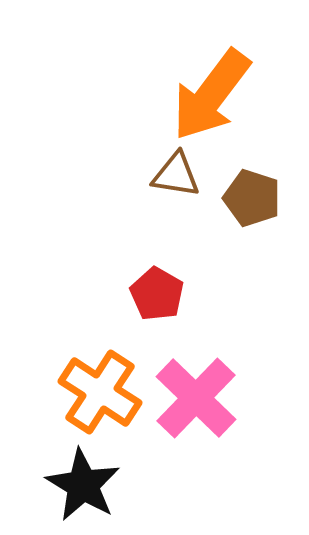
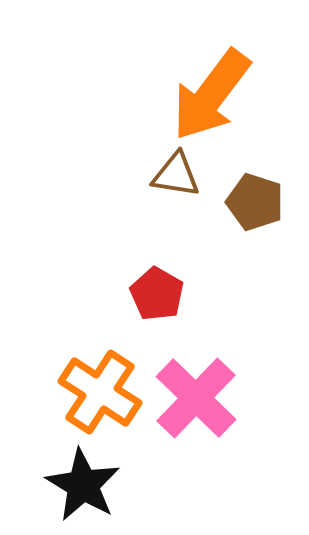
brown pentagon: moved 3 px right, 4 px down
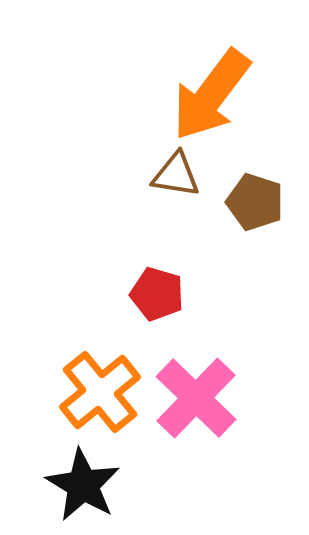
red pentagon: rotated 14 degrees counterclockwise
orange cross: rotated 18 degrees clockwise
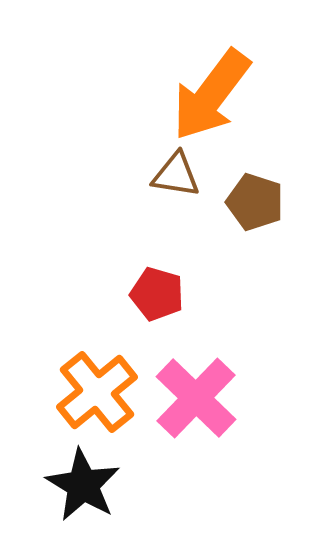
orange cross: moved 3 px left
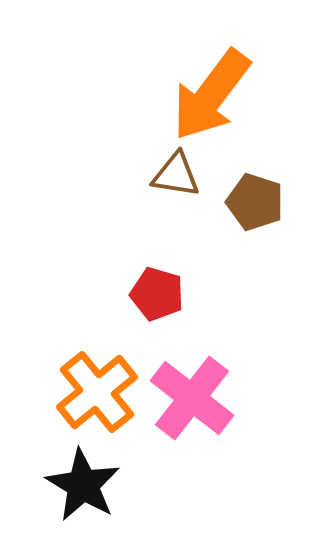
pink cross: moved 4 px left; rotated 6 degrees counterclockwise
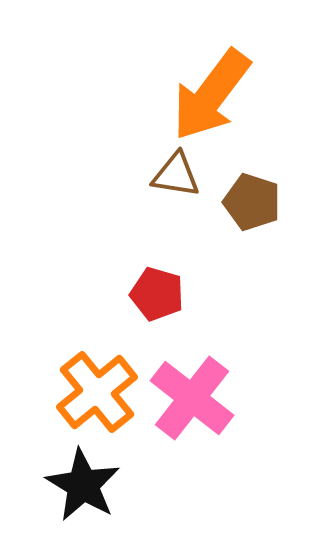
brown pentagon: moved 3 px left
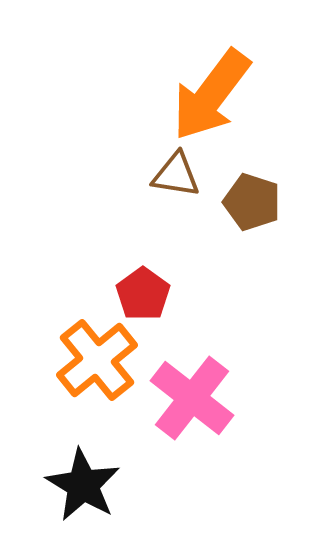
red pentagon: moved 14 px left; rotated 20 degrees clockwise
orange cross: moved 32 px up
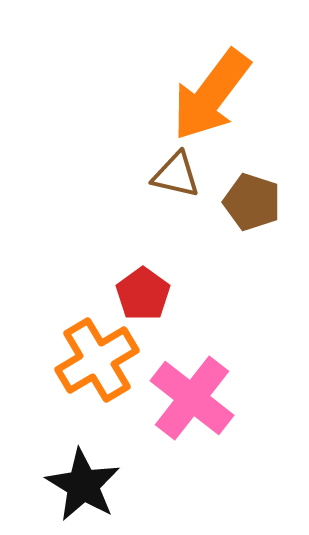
brown triangle: rotated 4 degrees clockwise
orange cross: rotated 8 degrees clockwise
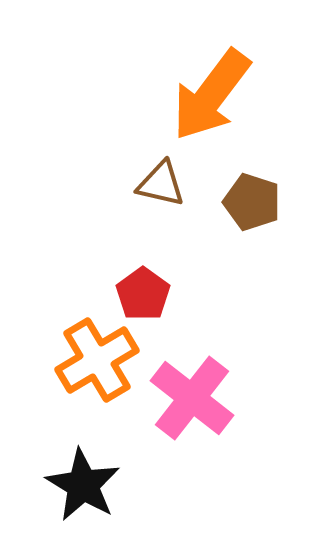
brown triangle: moved 15 px left, 9 px down
